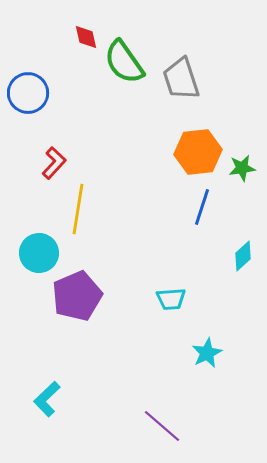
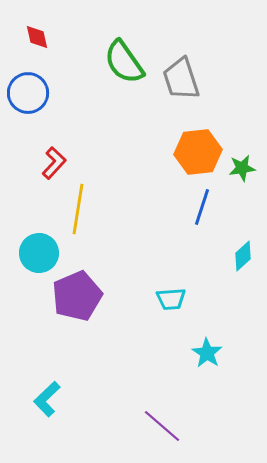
red diamond: moved 49 px left
cyan star: rotated 12 degrees counterclockwise
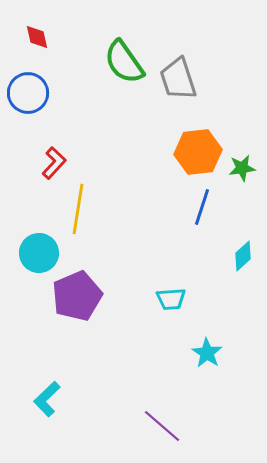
gray trapezoid: moved 3 px left
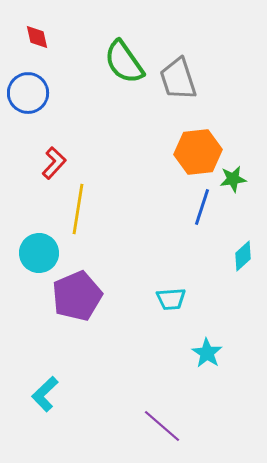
green star: moved 9 px left, 11 px down
cyan L-shape: moved 2 px left, 5 px up
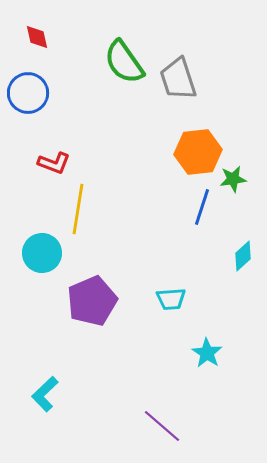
red L-shape: rotated 68 degrees clockwise
cyan circle: moved 3 px right
purple pentagon: moved 15 px right, 5 px down
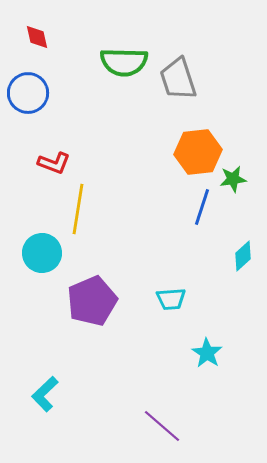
green semicircle: rotated 54 degrees counterclockwise
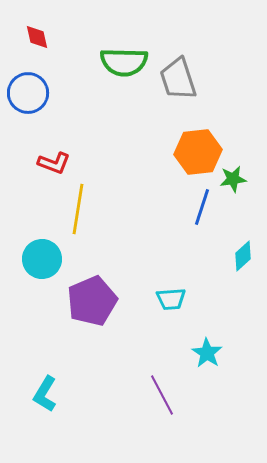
cyan circle: moved 6 px down
cyan L-shape: rotated 15 degrees counterclockwise
purple line: moved 31 px up; rotated 21 degrees clockwise
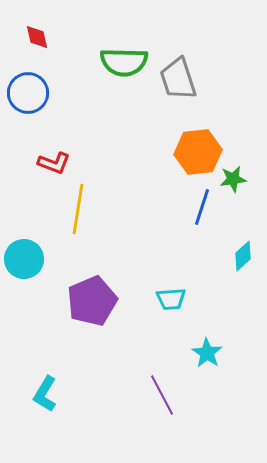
cyan circle: moved 18 px left
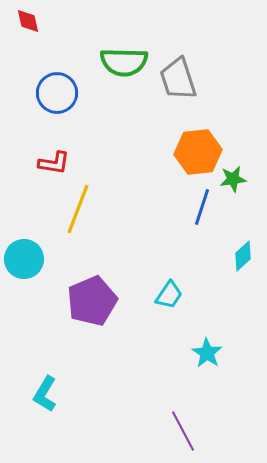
red diamond: moved 9 px left, 16 px up
blue circle: moved 29 px right
red L-shape: rotated 12 degrees counterclockwise
yellow line: rotated 12 degrees clockwise
cyan trapezoid: moved 2 px left, 4 px up; rotated 52 degrees counterclockwise
purple line: moved 21 px right, 36 px down
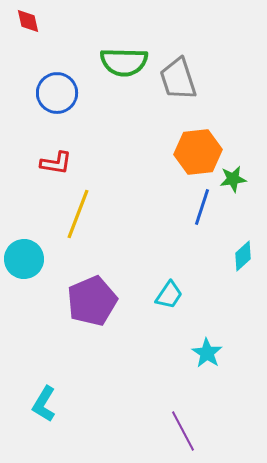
red L-shape: moved 2 px right
yellow line: moved 5 px down
cyan L-shape: moved 1 px left, 10 px down
